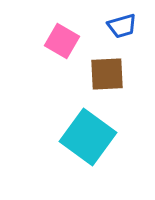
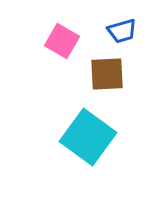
blue trapezoid: moved 5 px down
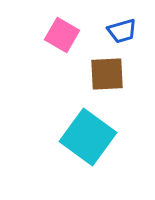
pink square: moved 6 px up
